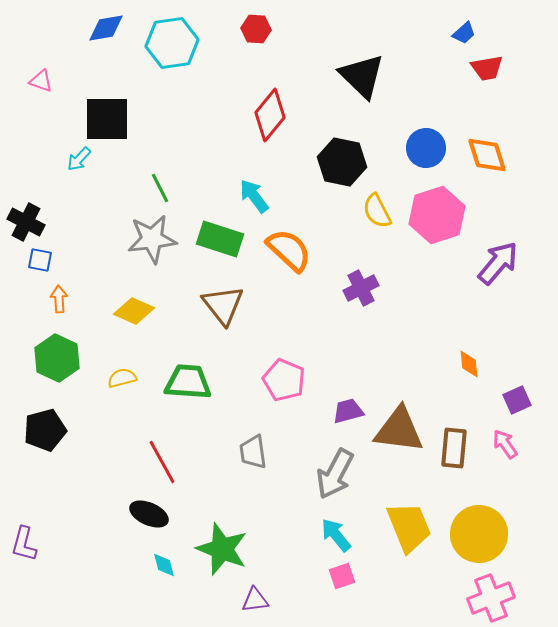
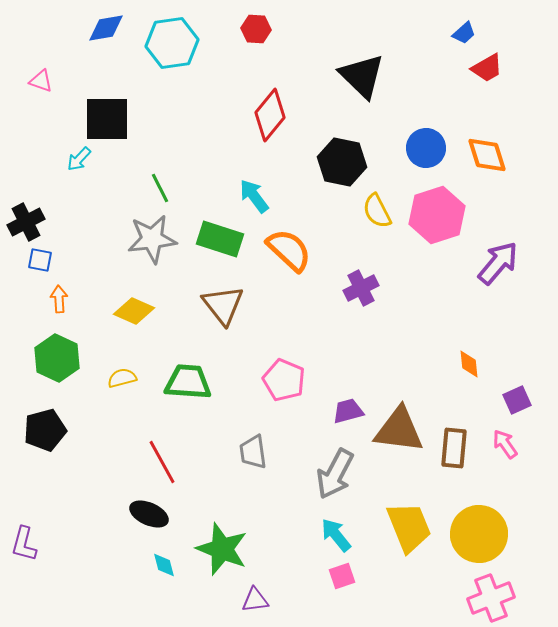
red trapezoid at (487, 68): rotated 20 degrees counterclockwise
black cross at (26, 222): rotated 36 degrees clockwise
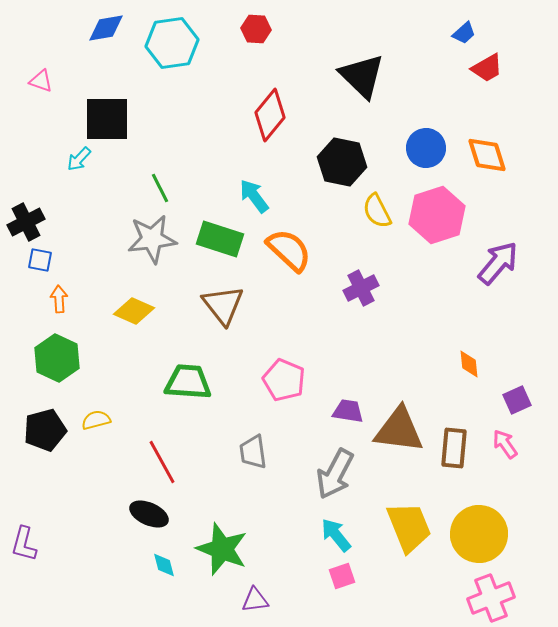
yellow semicircle at (122, 378): moved 26 px left, 42 px down
purple trapezoid at (348, 411): rotated 24 degrees clockwise
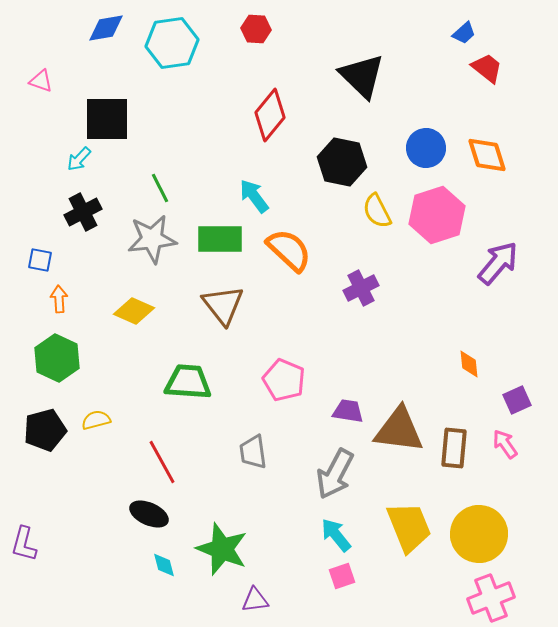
red trapezoid at (487, 68): rotated 112 degrees counterclockwise
black cross at (26, 222): moved 57 px right, 10 px up
green rectangle at (220, 239): rotated 18 degrees counterclockwise
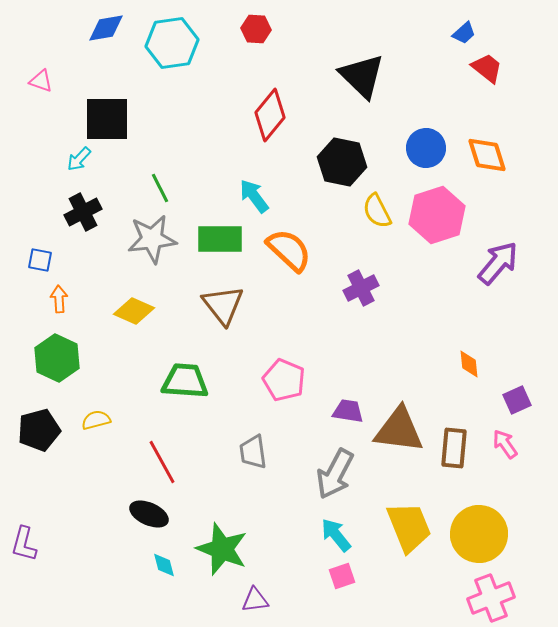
green trapezoid at (188, 382): moved 3 px left, 1 px up
black pentagon at (45, 430): moved 6 px left
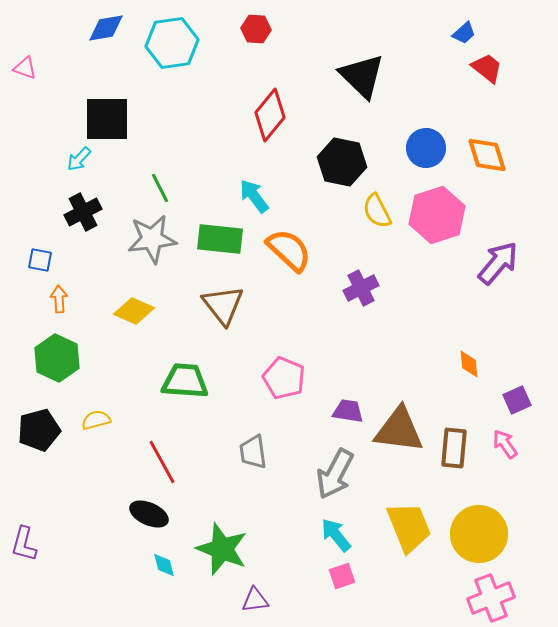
pink triangle at (41, 81): moved 16 px left, 13 px up
green rectangle at (220, 239): rotated 6 degrees clockwise
pink pentagon at (284, 380): moved 2 px up
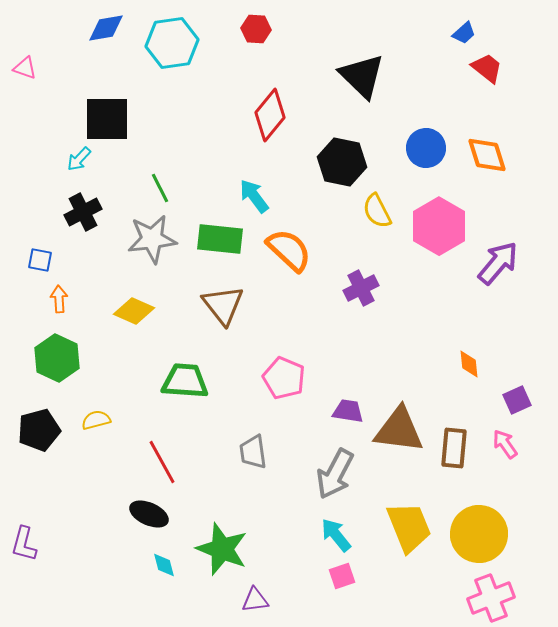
pink hexagon at (437, 215): moved 2 px right, 11 px down; rotated 12 degrees counterclockwise
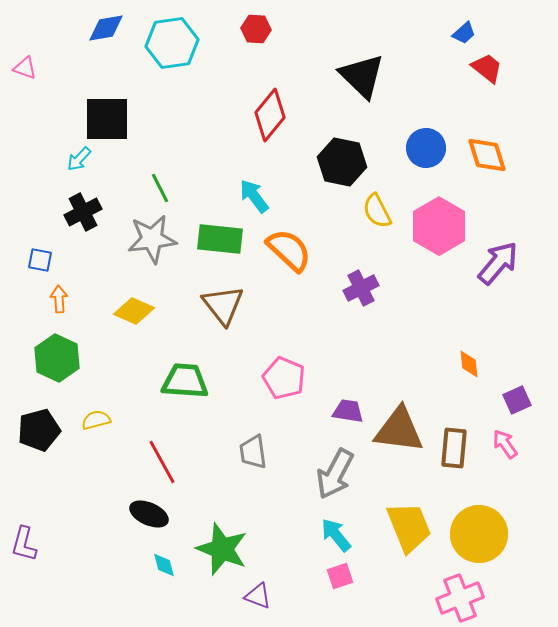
pink square at (342, 576): moved 2 px left
pink cross at (491, 598): moved 31 px left
purple triangle at (255, 600): moved 3 px right, 4 px up; rotated 28 degrees clockwise
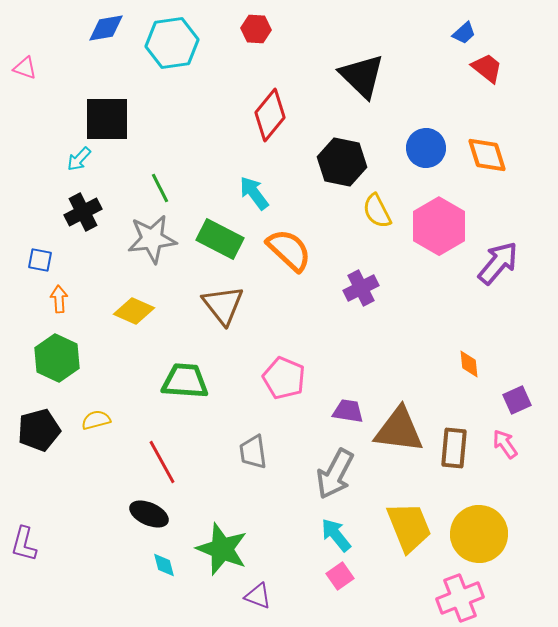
cyan arrow at (254, 196): moved 3 px up
green rectangle at (220, 239): rotated 21 degrees clockwise
pink square at (340, 576): rotated 16 degrees counterclockwise
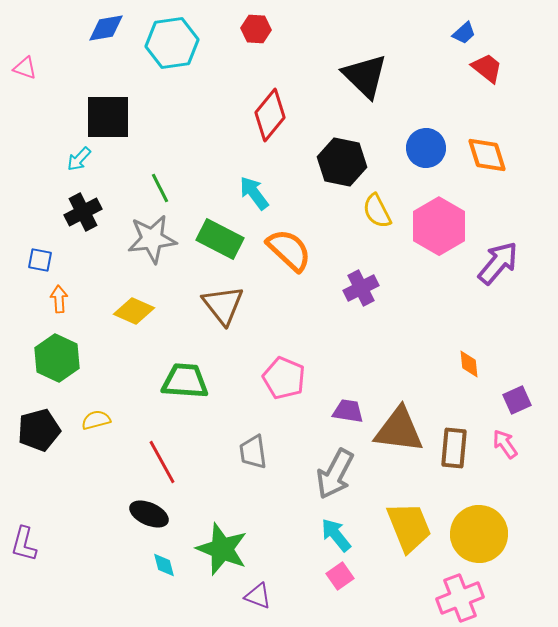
black triangle at (362, 76): moved 3 px right
black square at (107, 119): moved 1 px right, 2 px up
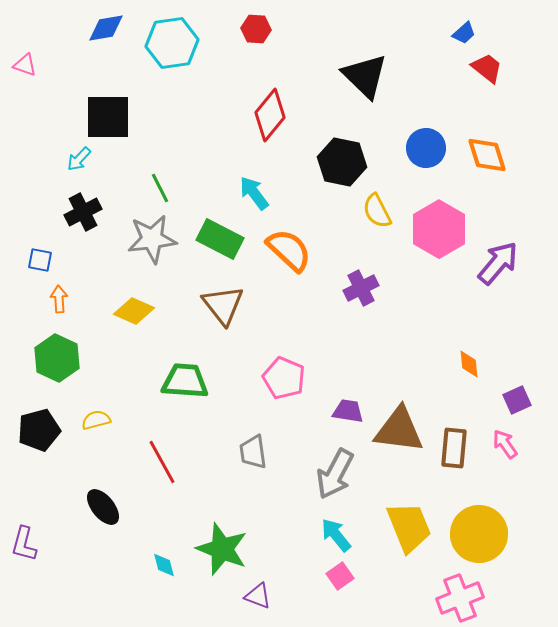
pink triangle at (25, 68): moved 3 px up
pink hexagon at (439, 226): moved 3 px down
black ellipse at (149, 514): moved 46 px left, 7 px up; rotated 27 degrees clockwise
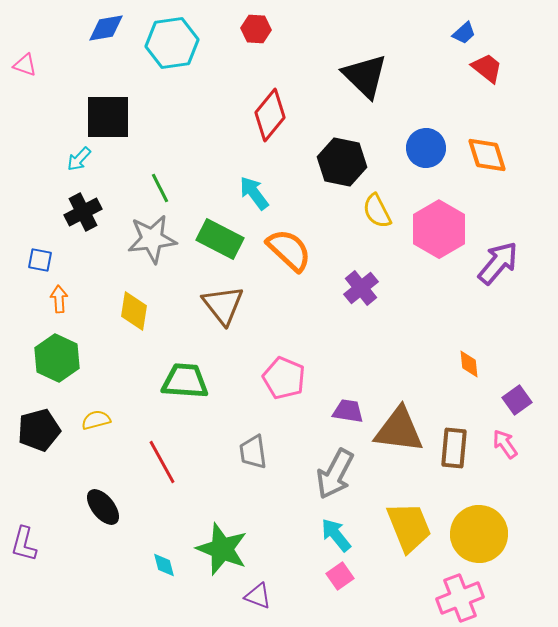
purple cross at (361, 288): rotated 12 degrees counterclockwise
yellow diamond at (134, 311): rotated 75 degrees clockwise
purple square at (517, 400): rotated 12 degrees counterclockwise
